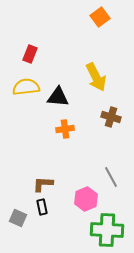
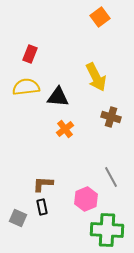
orange cross: rotated 30 degrees counterclockwise
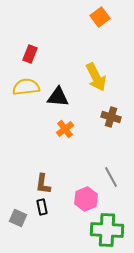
brown L-shape: rotated 85 degrees counterclockwise
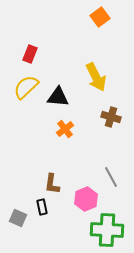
yellow semicircle: rotated 36 degrees counterclockwise
brown L-shape: moved 9 px right
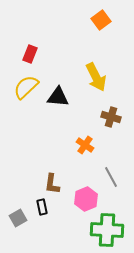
orange square: moved 1 px right, 3 px down
orange cross: moved 20 px right, 16 px down; rotated 18 degrees counterclockwise
gray square: rotated 36 degrees clockwise
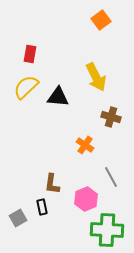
red rectangle: rotated 12 degrees counterclockwise
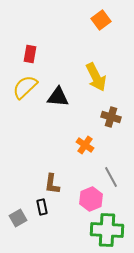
yellow semicircle: moved 1 px left
pink hexagon: moved 5 px right
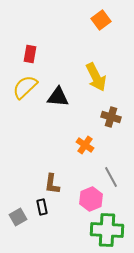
gray square: moved 1 px up
